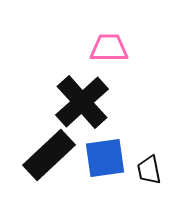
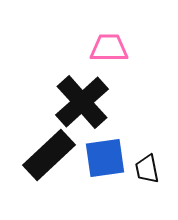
black trapezoid: moved 2 px left, 1 px up
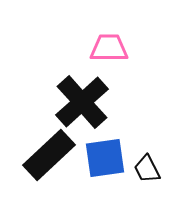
black trapezoid: rotated 16 degrees counterclockwise
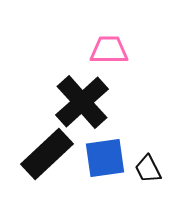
pink trapezoid: moved 2 px down
black rectangle: moved 2 px left, 1 px up
black trapezoid: moved 1 px right
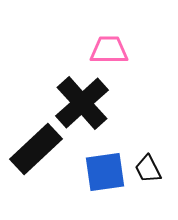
black cross: moved 1 px down
black rectangle: moved 11 px left, 5 px up
blue square: moved 14 px down
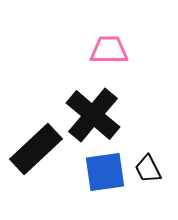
black cross: moved 11 px right, 12 px down; rotated 8 degrees counterclockwise
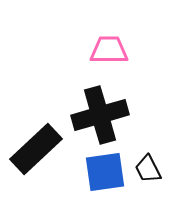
black cross: moved 7 px right; rotated 34 degrees clockwise
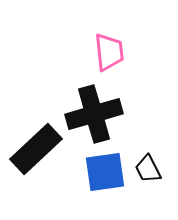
pink trapezoid: moved 2 px down; rotated 84 degrees clockwise
black cross: moved 6 px left, 1 px up
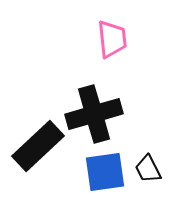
pink trapezoid: moved 3 px right, 13 px up
black rectangle: moved 2 px right, 3 px up
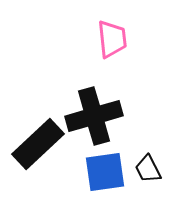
black cross: moved 2 px down
black rectangle: moved 2 px up
